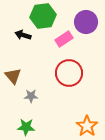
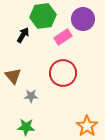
purple circle: moved 3 px left, 3 px up
black arrow: rotated 105 degrees clockwise
pink rectangle: moved 1 px left, 2 px up
red circle: moved 6 px left
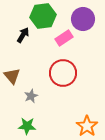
pink rectangle: moved 1 px right, 1 px down
brown triangle: moved 1 px left
gray star: rotated 24 degrees counterclockwise
green star: moved 1 px right, 1 px up
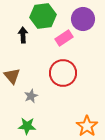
black arrow: rotated 35 degrees counterclockwise
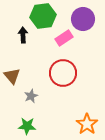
orange star: moved 2 px up
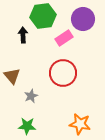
orange star: moved 7 px left; rotated 25 degrees counterclockwise
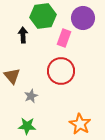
purple circle: moved 1 px up
pink rectangle: rotated 36 degrees counterclockwise
red circle: moved 2 px left, 2 px up
orange star: rotated 20 degrees clockwise
